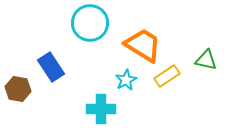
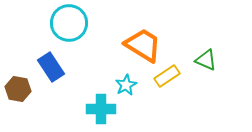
cyan circle: moved 21 px left
green triangle: rotated 10 degrees clockwise
cyan star: moved 5 px down
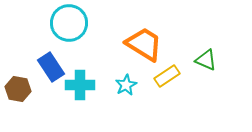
orange trapezoid: moved 1 px right, 1 px up
cyan cross: moved 21 px left, 24 px up
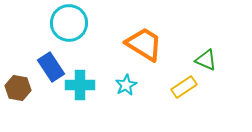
yellow rectangle: moved 17 px right, 11 px down
brown hexagon: moved 1 px up
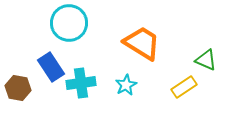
orange trapezoid: moved 2 px left, 1 px up
cyan cross: moved 1 px right, 2 px up; rotated 8 degrees counterclockwise
